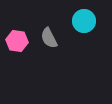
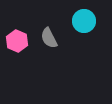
pink hexagon: rotated 15 degrees clockwise
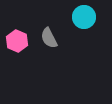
cyan circle: moved 4 px up
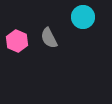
cyan circle: moved 1 px left
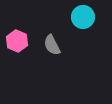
gray semicircle: moved 3 px right, 7 px down
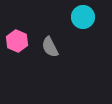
gray semicircle: moved 2 px left, 2 px down
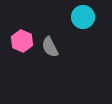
pink hexagon: moved 5 px right
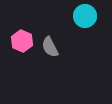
cyan circle: moved 2 px right, 1 px up
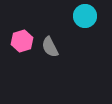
pink hexagon: rotated 20 degrees clockwise
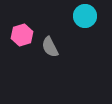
pink hexagon: moved 6 px up
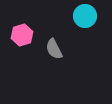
gray semicircle: moved 4 px right, 2 px down
